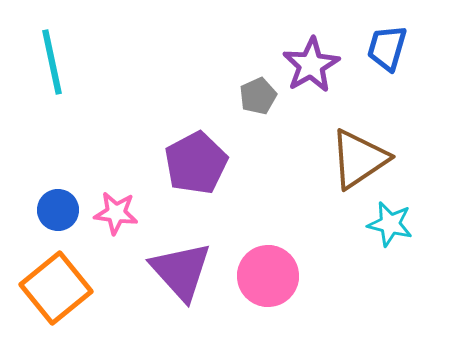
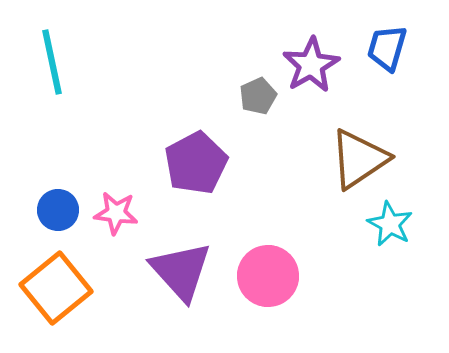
cyan star: rotated 15 degrees clockwise
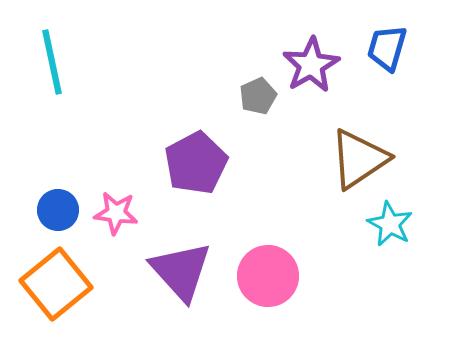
orange square: moved 4 px up
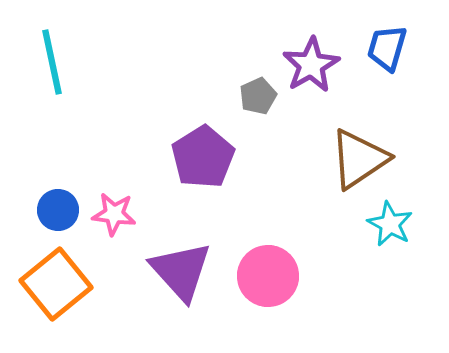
purple pentagon: moved 7 px right, 6 px up; rotated 4 degrees counterclockwise
pink star: moved 2 px left, 1 px down
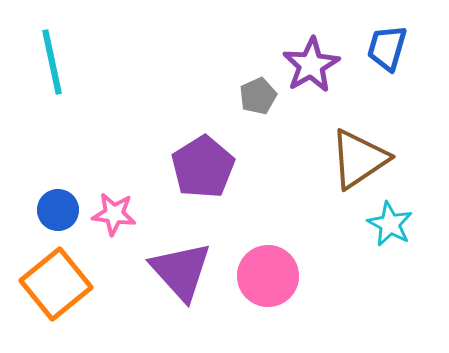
purple pentagon: moved 10 px down
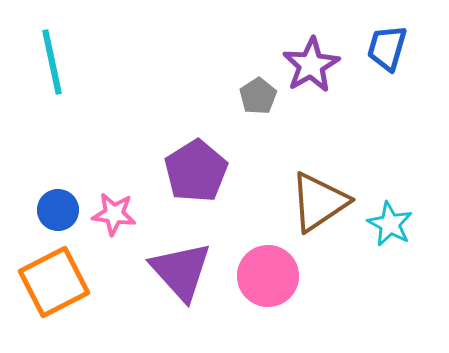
gray pentagon: rotated 9 degrees counterclockwise
brown triangle: moved 40 px left, 43 px down
purple pentagon: moved 7 px left, 4 px down
orange square: moved 2 px left, 2 px up; rotated 12 degrees clockwise
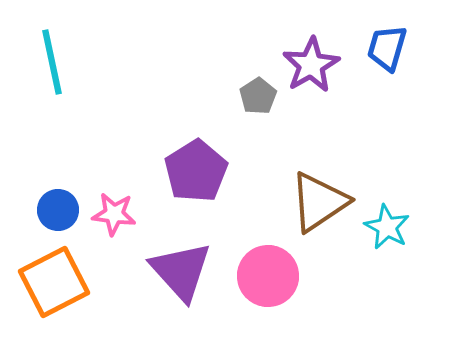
cyan star: moved 3 px left, 3 px down
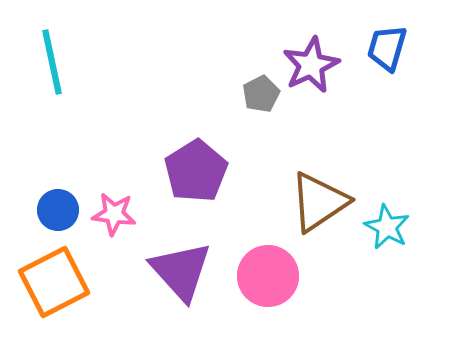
purple star: rotated 4 degrees clockwise
gray pentagon: moved 3 px right, 2 px up; rotated 6 degrees clockwise
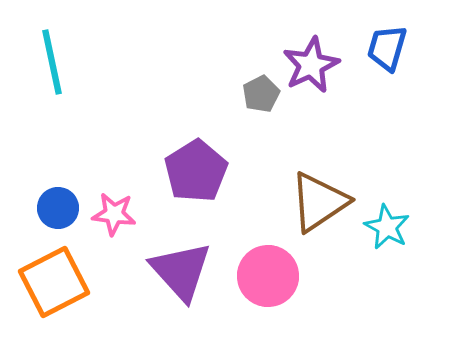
blue circle: moved 2 px up
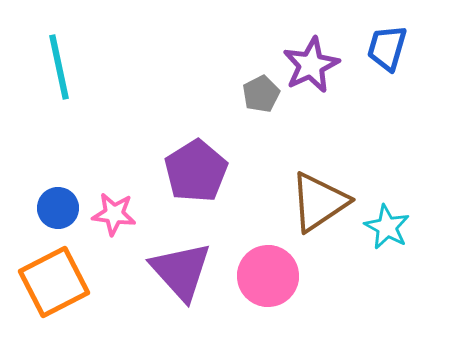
cyan line: moved 7 px right, 5 px down
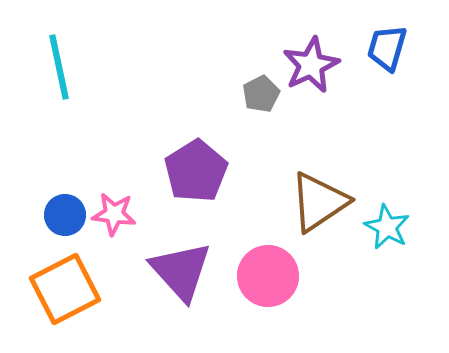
blue circle: moved 7 px right, 7 px down
orange square: moved 11 px right, 7 px down
